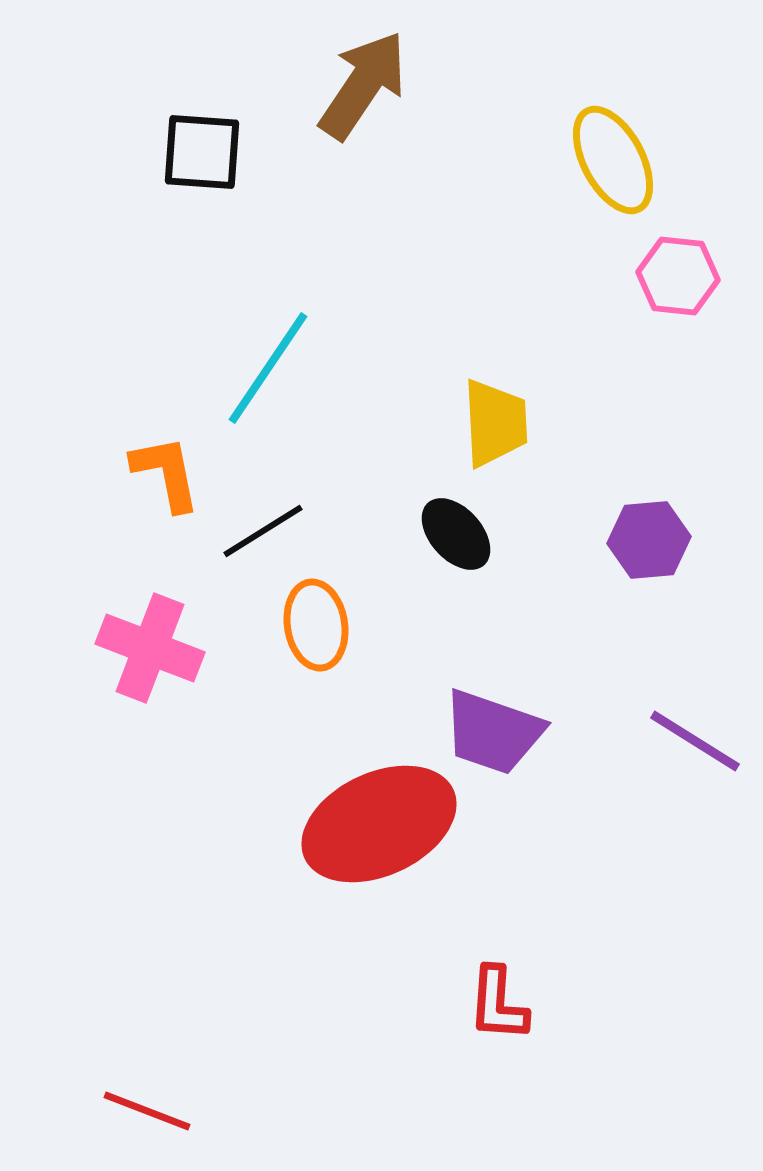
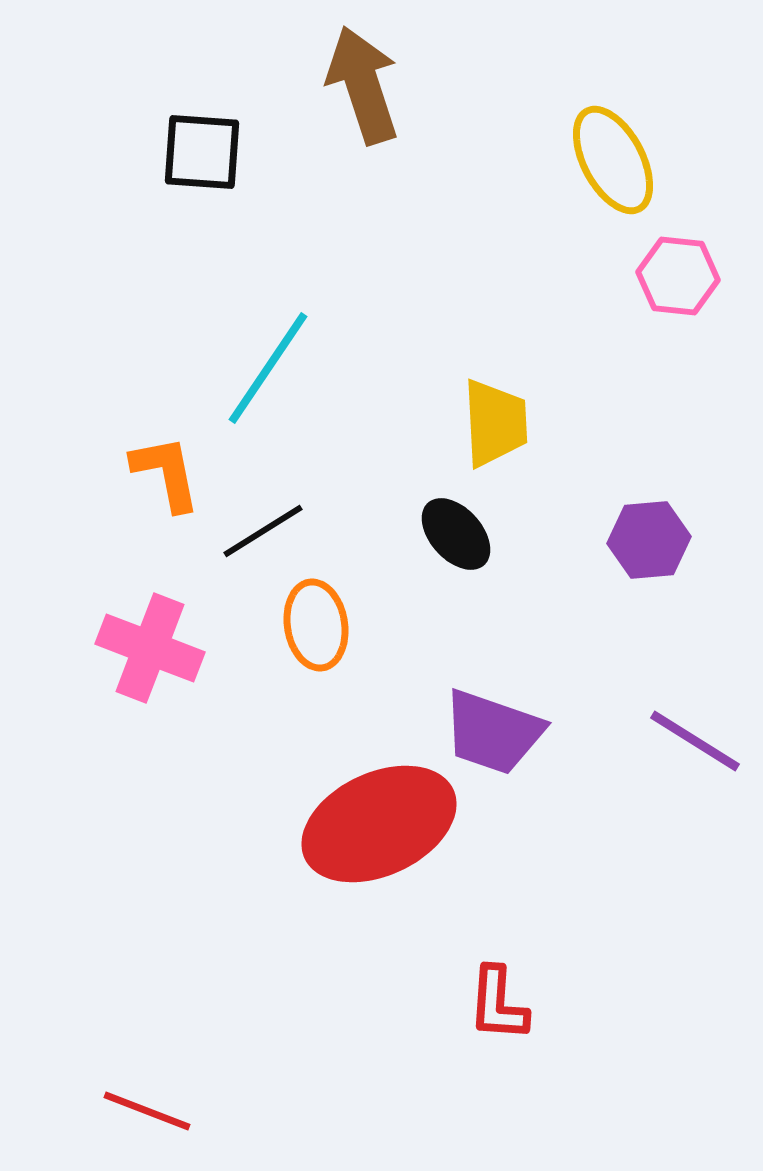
brown arrow: rotated 52 degrees counterclockwise
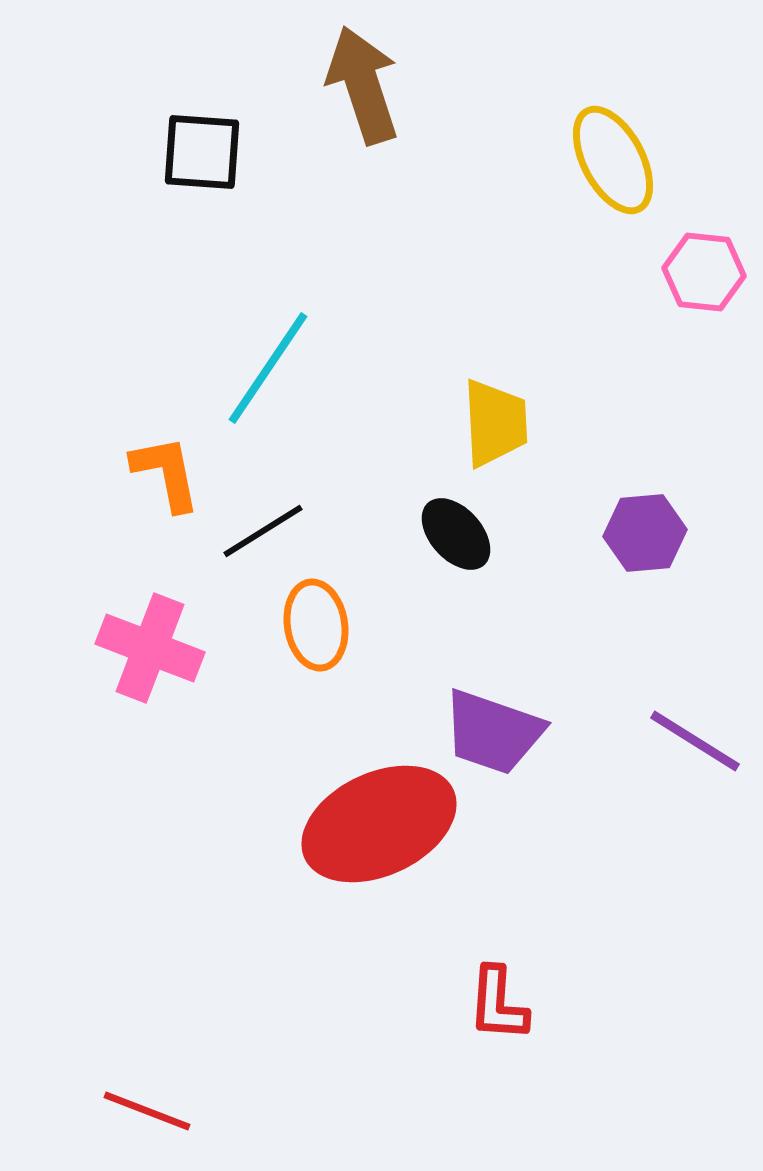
pink hexagon: moved 26 px right, 4 px up
purple hexagon: moved 4 px left, 7 px up
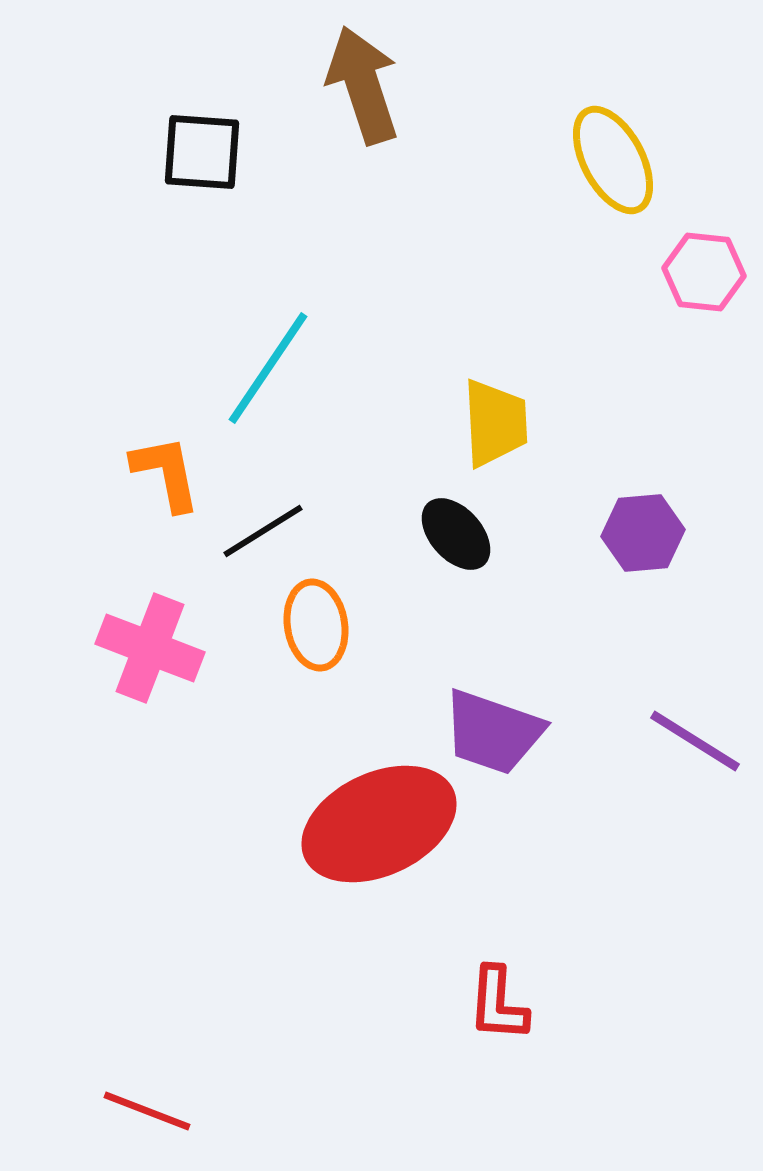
purple hexagon: moved 2 px left
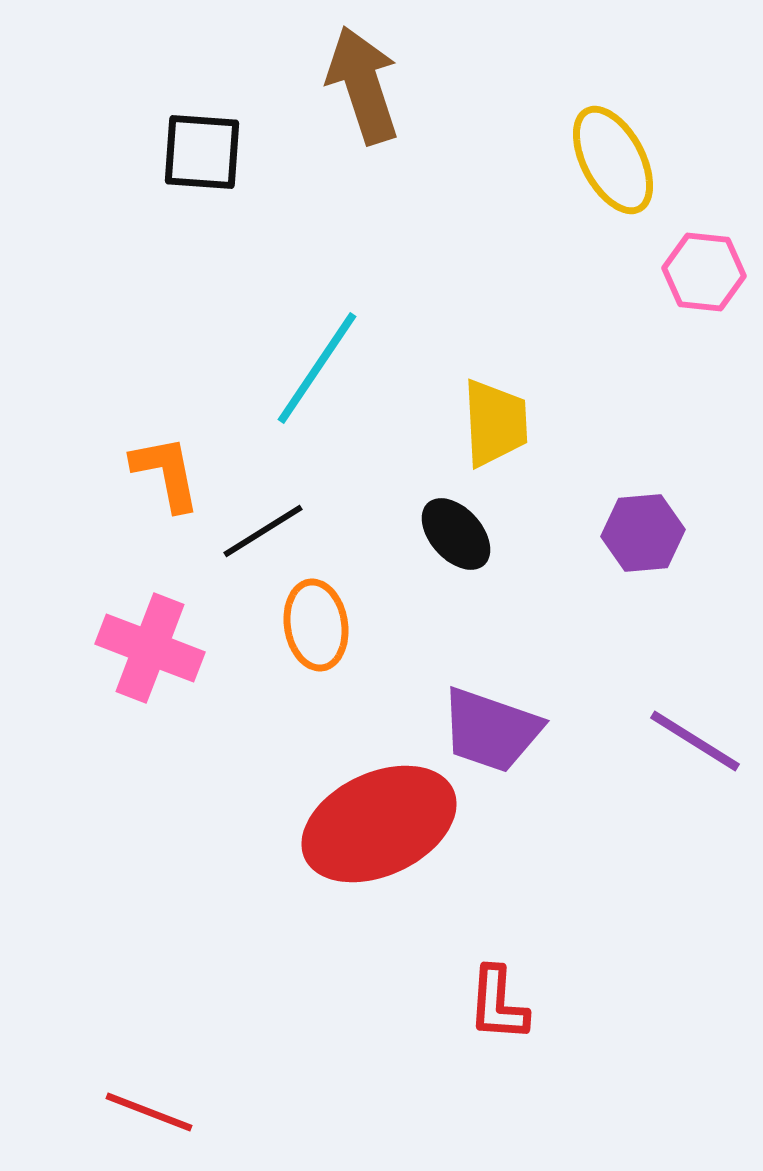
cyan line: moved 49 px right
purple trapezoid: moved 2 px left, 2 px up
red line: moved 2 px right, 1 px down
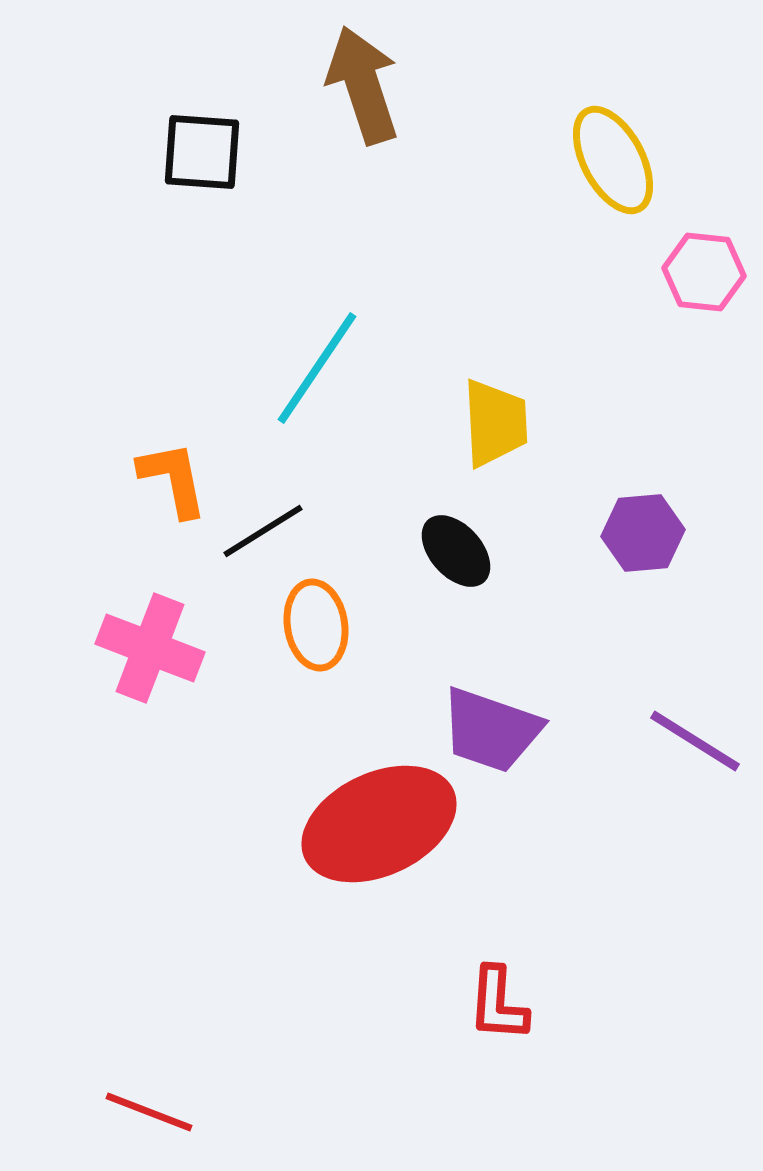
orange L-shape: moved 7 px right, 6 px down
black ellipse: moved 17 px down
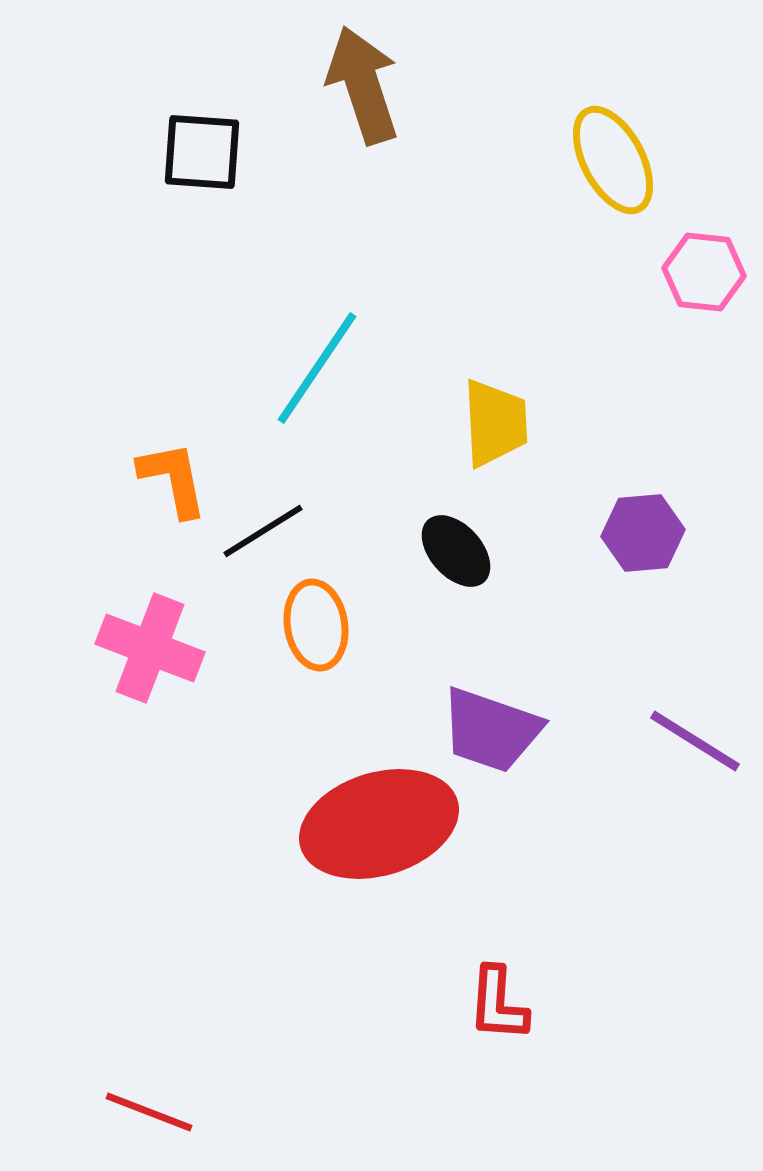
red ellipse: rotated 8 degrees clockwise
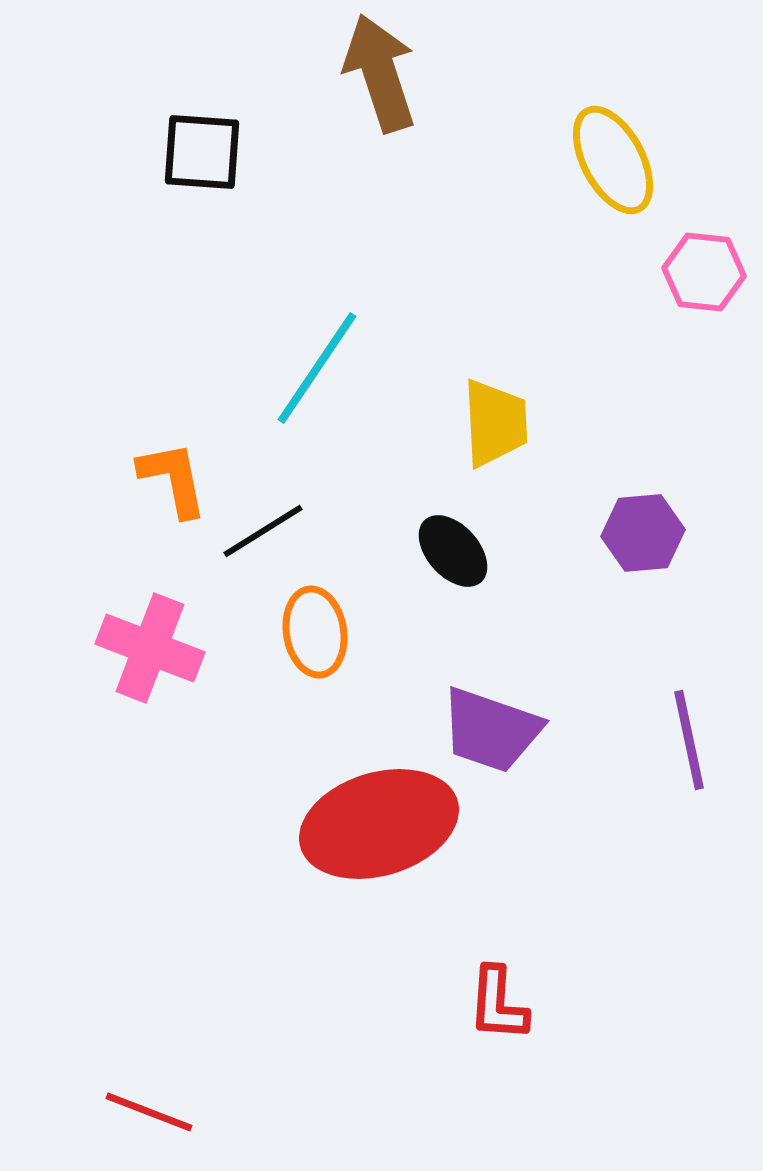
brown arrow: moved 17 px right, 12 px up
black ellipse: moved 3 px left
orange ellipse: moved 1 px left, 7 px down
purple line: moved 6 px left, 1 px up; rotated 46 degrees clockwise
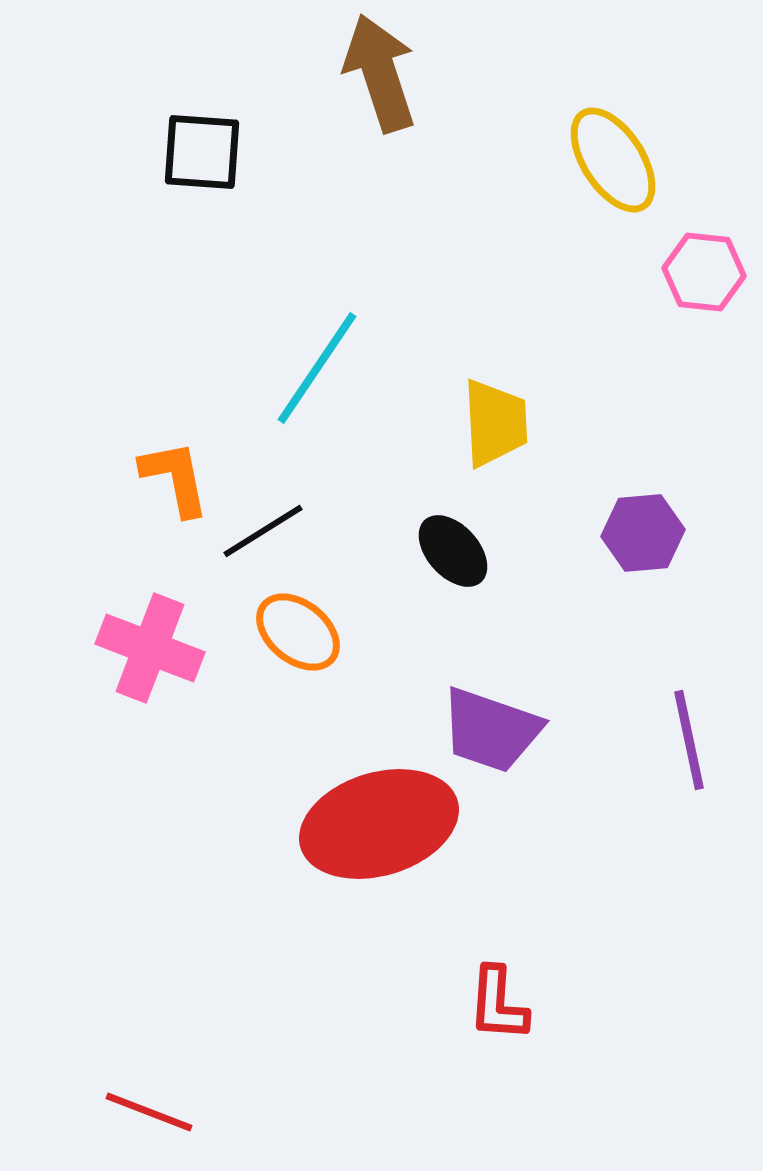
yellow ellipse: rotated 5 degrees counterclockwise
orange L-shape: moved 2 px right, 1 px up
orange ellipse: moved 17 px left; rotated 42 degrees counterclockwise
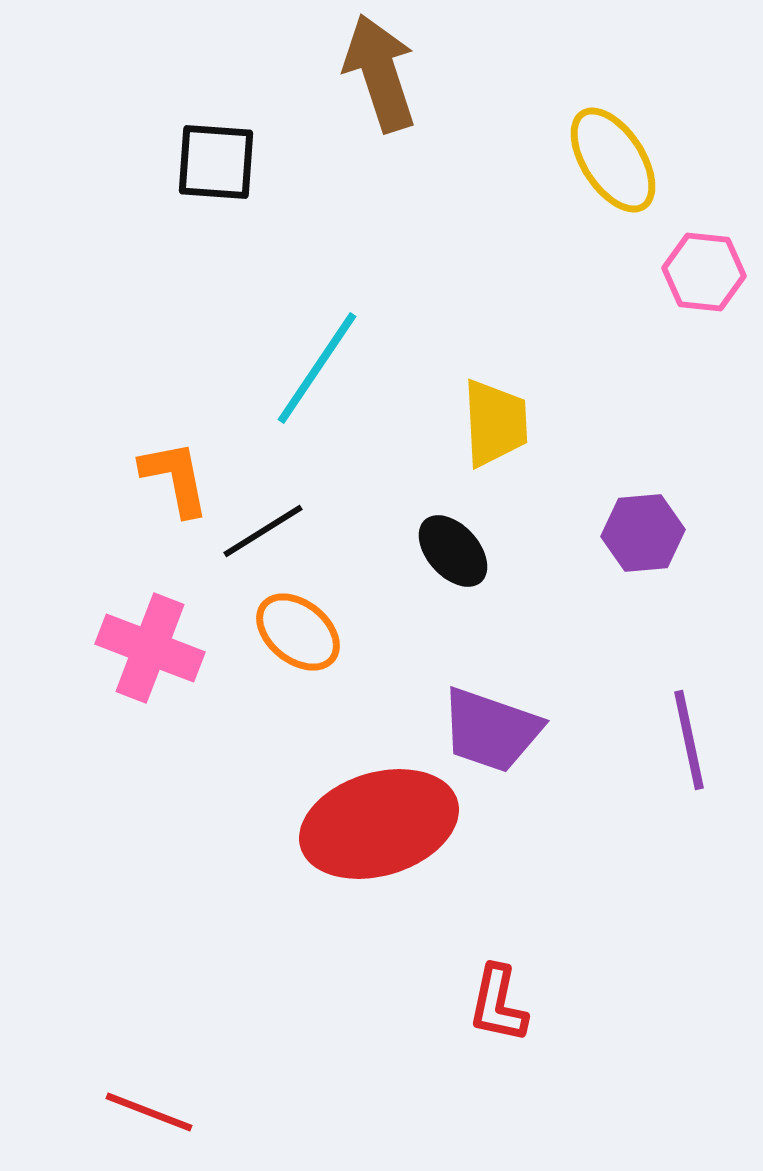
black square: moved 14 px right, 10 px down
red L-shape: rotated 8 degrees clockwise
